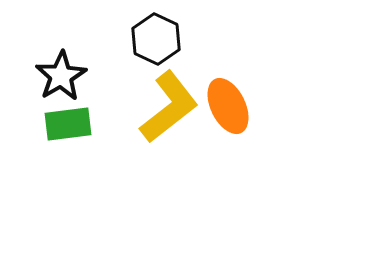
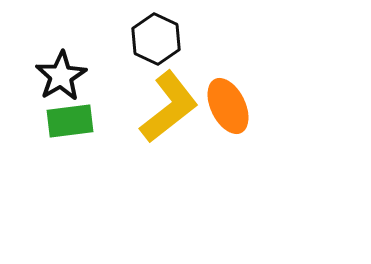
green rectangle: moved 2 px right, 3 px up
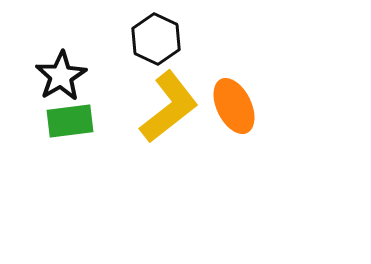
orange ellipse: moved 6 px right
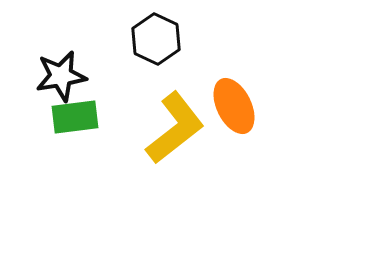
black star: rotated 21 degrees clockwise
yellow L-shape: moved 6 px right, 21 px down
green rectangle: moved 5 px right, 4 px up
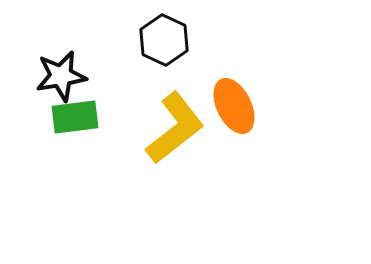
black hexagon: moved 8 px right, 1 px down
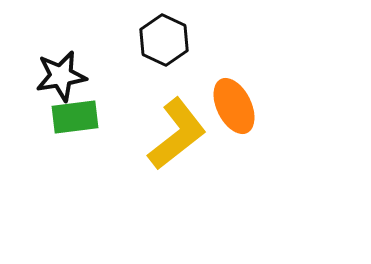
yellow L-shape: moved 2 px right, 6 px down
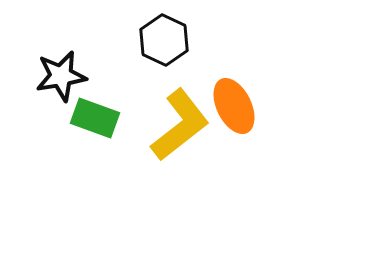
green rectangle: moved 20 px right, 1 px down; rotated 27 degrees clockwise
yellow L-shape: moved 3 px right, 9 px up
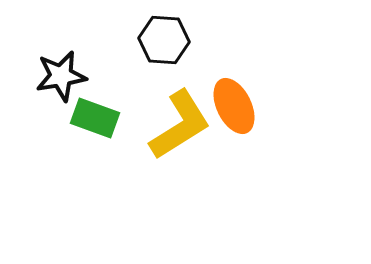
black hexagon: rotated 21 degrees counterclockwise
yellow L-shape: rotated 6 degrees clockwise
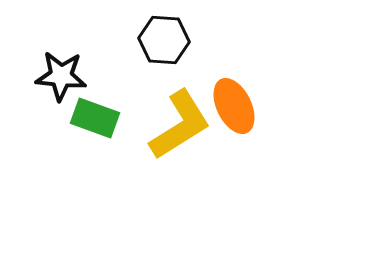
black star: rotated 15 degrees clockwise
